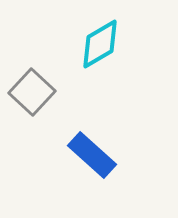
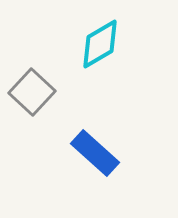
blue rectangle: moved 3 px right, 2 px up
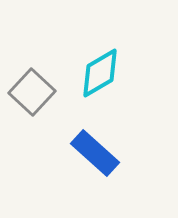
cyan diamond: moved 29 px down
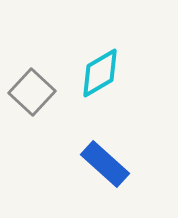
blue rectangle: moved 10 px right, 11 px down
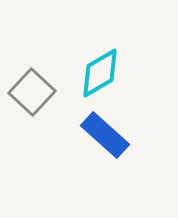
blue rectangle: moved 29 px up
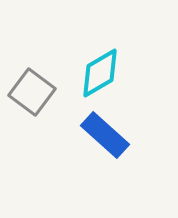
gray square: rotated 6 degrees counterclockwise
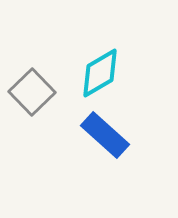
gray square: rotated 9 degrees clockwise
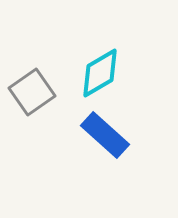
gray square: rotated 9 degrees clockwise
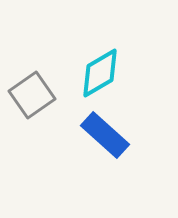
gray square: moved 3 px down
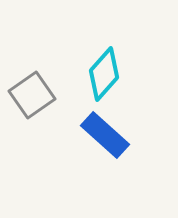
cyan diamond: moved 4 px right, 1 px down; rotated 18 degrees counterclockwise
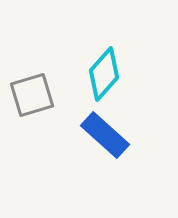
gray square: rotated 18 degrees clockwise
